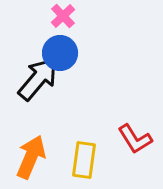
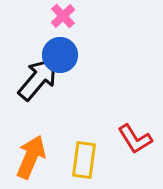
blue circle: moved 2 px down
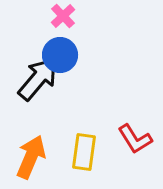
yellow rectangle: moved 8 px up
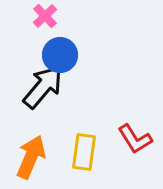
pink cross: moved 18 px left
black arrow: moved 5 px right, 8 px down
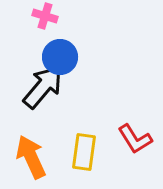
pink cross: rotated 30 degrees counterclockwise
blue circle: moved 2 px down
orange arrow: rotated 48 degrees counterclockwise
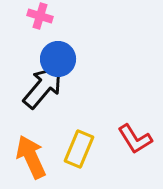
pink cross: moved 5 px left
blue circle: moved 2 px left, 2 px down
yellow rectangle: moved 5 px left, 3 px up; rotated 15 degrees clockwise
